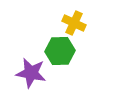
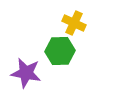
purple star: moved 5 px left
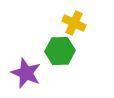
purple star: rotated 12 degrees clockwise
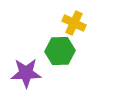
purple star: rotated 24 degrees counterclockwise
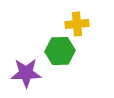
yellow cross: moved 3 px right, 1 px down; rotated 30 degrees counterclockwise
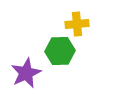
purple star: rotated 24 degrees counterclockwise
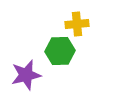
purple star: moved 2 px down; rotated 12 degrees clockwise
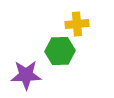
purple star: rotated 12 degrees clockwise
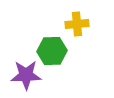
green hexagon: moved 8 px left
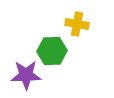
yellow cross: rotated 15 degrees clockwise
